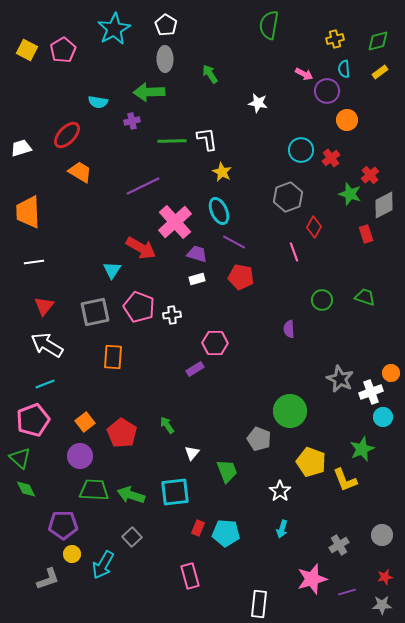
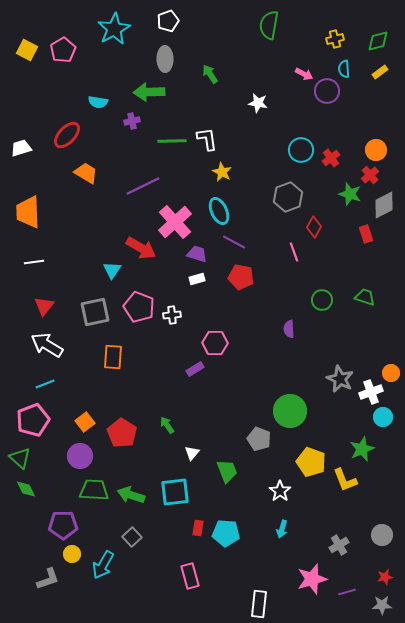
white pentagon at (166, 25): moved 2 px right, 4 px up; rotated 20 degrees clockwise
orange circle at (347, 120): moved 29 px right, 30 px down
orange trapezoid at (80, 172): moved 6 px right, 1 px down
red rectangle at (198, 528): rotated 14 degrees counterclockwise
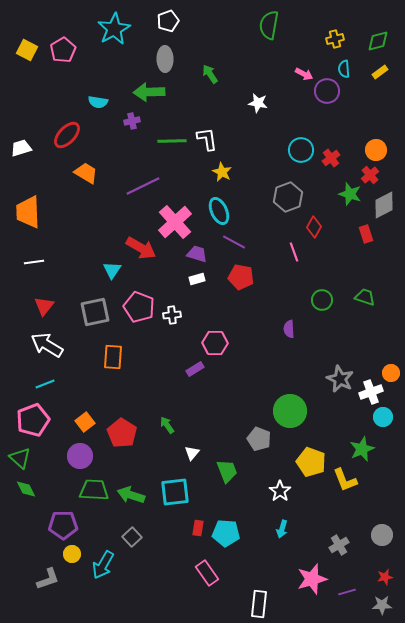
pink rectangle at (190, 576): moved 17 px right, 3 px up; rotated 20 degrees counterclockwise
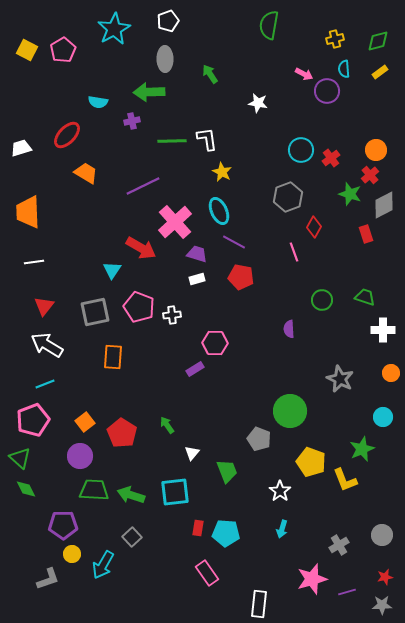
white cross at (371, 392): moved 12 px right, 62 px up; rotated 20 degrees clockwise
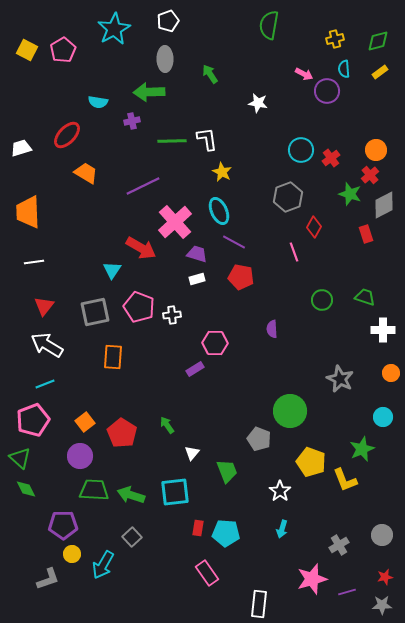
purple semicircle at (289, 329): moved 17 px left
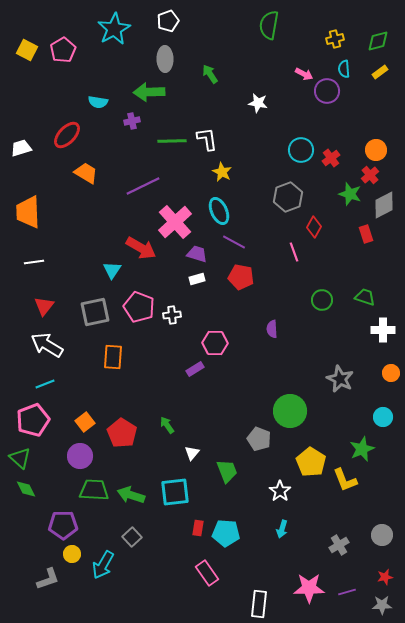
yellow pentagon at (311, 462): rotated 12 degrees clockwise
pink star at (312, 579): moved 3 px left, 9 px down; rotated 16 degrees clockwise
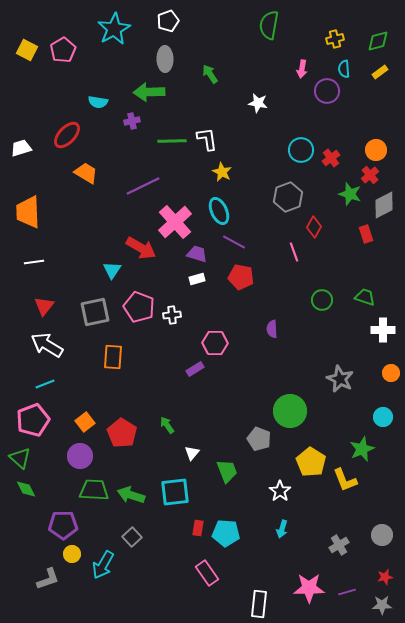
pink arrow at (304, 74): moved 2 px left, 5 px up; rotated 72 degrees clockwise
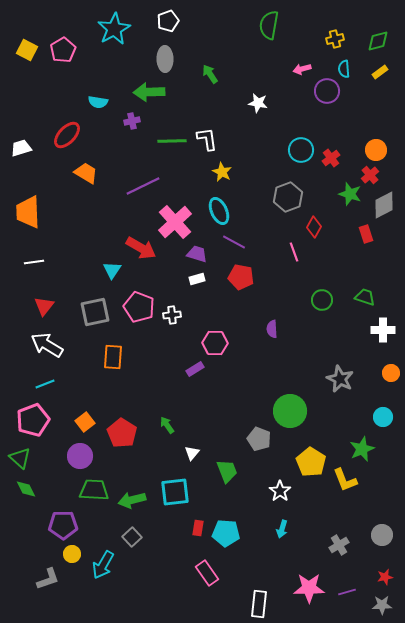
pink arrow at (302, 69): rotated 66 degrees clockwise
green arrow at (131, 495): moved 1 px right, 5 px down; rotated 32 degrees counterclockwise
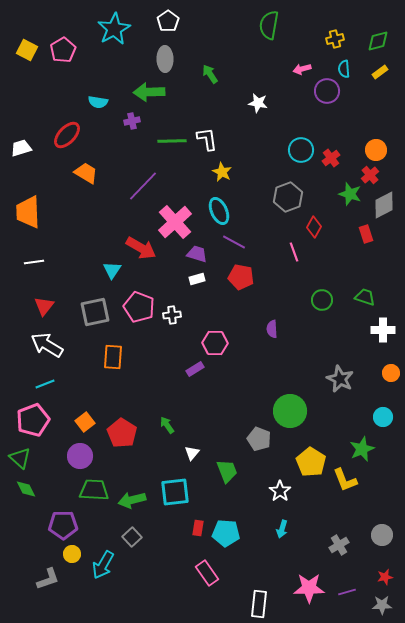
white pentagon at (168, 21): rotated 15 degrees counterclockwise
purple line at (143, 186): rotated 20 degrees counterclockwise
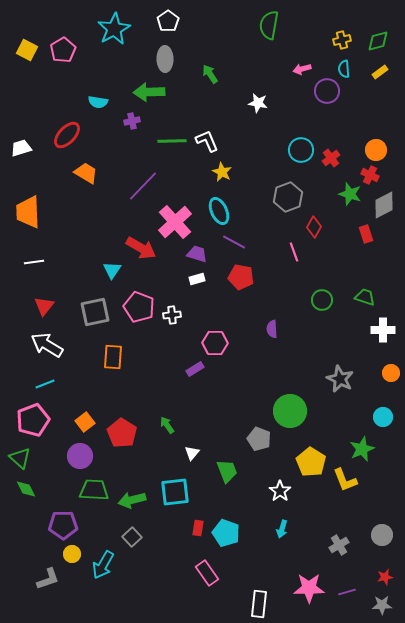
yellow cross at (335, 39): moved 7 px right, 1 px down
white L-shape at (207, 139): moved 2 px down; rotated 15 degrees counterclockwise
red cross at (370, 175): rotated 24 degrees counterclockwise
cyan pentagon at (226, 533): rotated 16 degrees clockwise
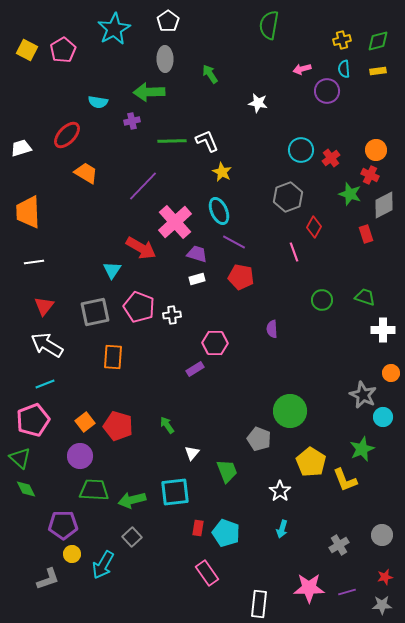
yellow rectangle at (380, 72): moved 2 px left, 1 px up; rotated 28 degrees clockwise
gray star at (340, 379): moved 23 px right, 16 px down
red pentagon at (122, 433): moved 4 px left, 7 px up; rotated 16 degrees counterclockwise
